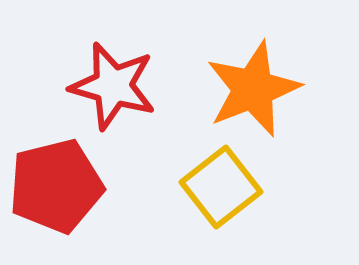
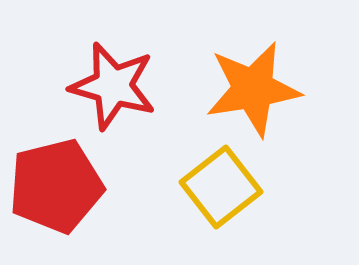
orange star: rotated 12 degrees clockwise
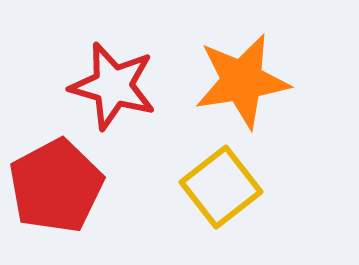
orange star: moved 11 px left, 8 px up
red pentagon: rotated 14 degrees counterclockwise
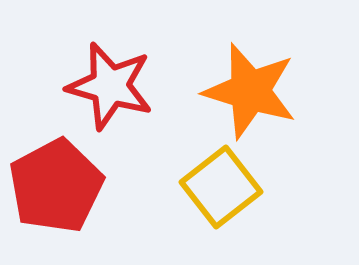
orange star: moved 8 px right, 10 px down; rotated 26 degrees clockwise
red star: moved 3 px left
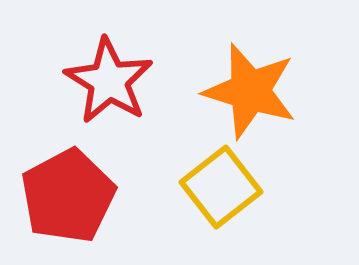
red star: moved 1 px left, 5 px up; rotated 16 degrees clockwise
red pentagon: moved 12 px right, 10 px down
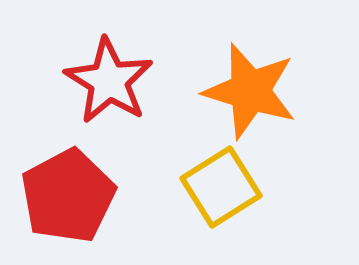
yellow square: rotated 6 degrees clockwise
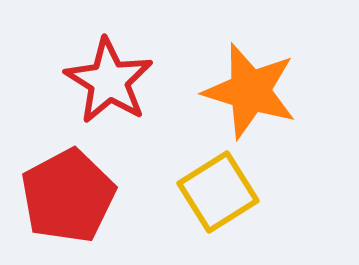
yellow square: moved 3 px left, 5 px down
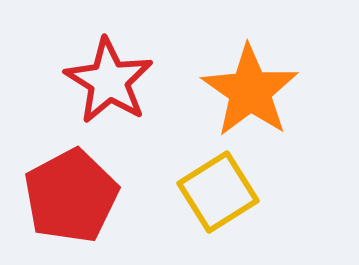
orange star: rotated 18 degrees clockwise
red pentagon: moved 3 px right
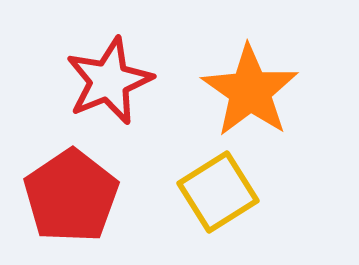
red star: rotated 18 degrees clockwise
red pentagon: rotated 6 degrees counterclockwise
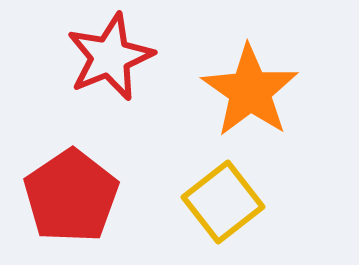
red star: moved 1 px right, 24 px up
yellow square: moved 5 px right, 10 px down; rotated 6 degrees counterclockwise
